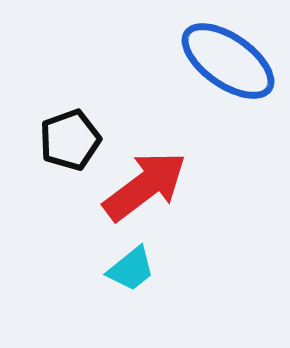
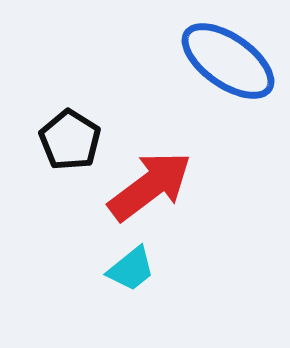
black pentagon: rotated 20 degrees counterclockwise
red arrow: moved 5 px right
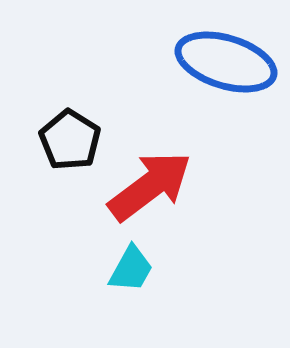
blue ellipse: moved 2 px left, 1 px down; rotated 18 degrees counterclockwise
cyan trapezoid: rotated 22 degrees counterclockwise
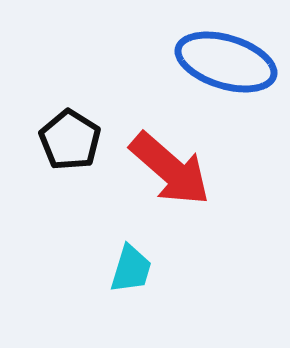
red arrow: moved 20 px right, 17 px up; rotated 78 degrees clockwise
cyan trapezoid: rotated 12 degrees counterclockwise
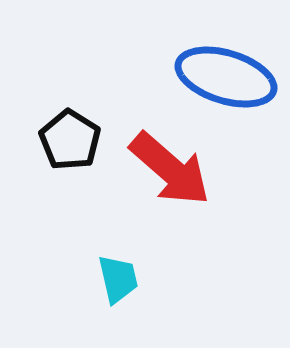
blue ellipse: moved 15 px down
cyan trapezoid: moved 13 px left, 10 px down; rotated 30 degrees counterclockwise
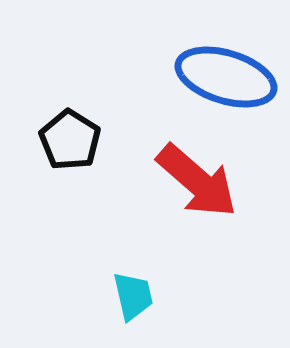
red arrow: moved 27 px right, 12 px down
cyan trapezoid: moved 15 px right, 17 px down
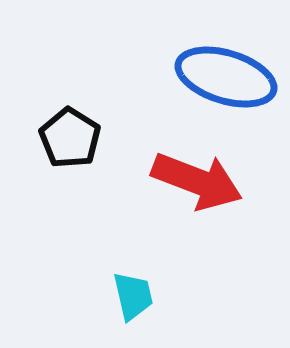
black pentagon: moved 2 px up
red arrow: rotated 20 degrees counterclockwise
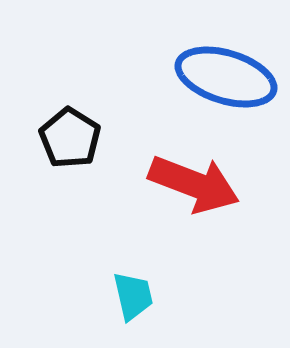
red arrow: moved 3 px left, 3 px down
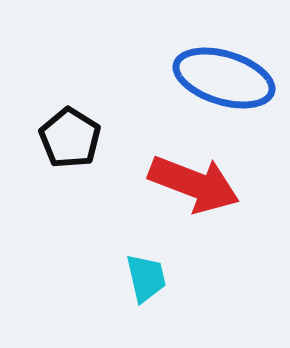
blue ellipse: moved 2 px left, 1 px down
cyan trapezoid: moved 13 px right, 18 px up
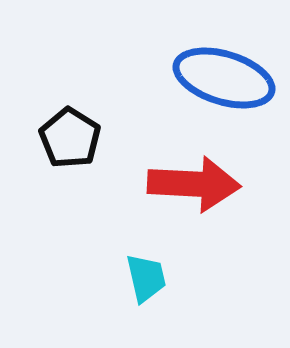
red arrow: rotated 18 degrees counterclockwise
